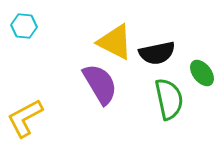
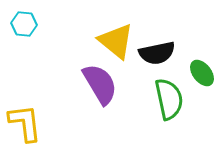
cyan hexagon: moved 2 px up
yellow triangle: moved 1 px right, 1 px up; rotated 12 degrees clockwise
yellow L-shape: moved 5 px down; rotated 111 degrees clockwise
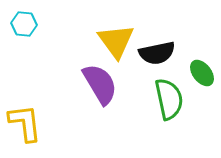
yellow triangle: rotated 15 degrees clockwise
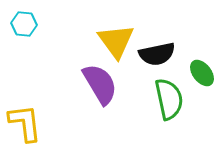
black semicircle: moved 1 px down
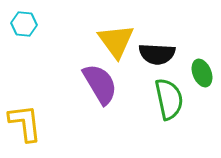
black semicircle: rotated 15 degrees clockwise
green ellipse: rotated 16 degrees clockwise
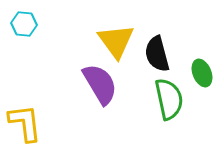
black semicircle: rotated 72 degrees clockwise
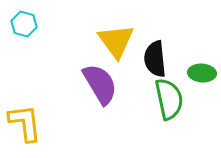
cyan hexagon: rotated 10 degrees clockwise
black semicircle: moved 2 px left, 5 px down; rotated 9 degrees clockwise
green ellipse: rotated 64 degrees counterclockwise
